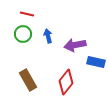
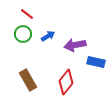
red line: rotated 24 degrees clockwise
blue arrow: rotated 72 degrees clockwise
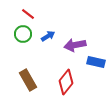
red line: moved 1 px right
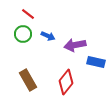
blue arrow: rotated 56 degrees clockwise
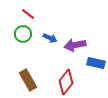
blue arrow: moved 2 px right, 2 px down
blue rectangle: moved 1 px down
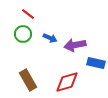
red diamond: moved 1 px right; rotated 35 degrees clockwise
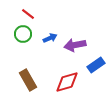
blue arrow: rotated 48 degrees counterclockwise
blue rectangle: moved 2 px down; rotated 48 degrees counterclockwise
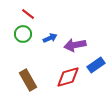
red diamond: moved 1 px right, 5 px up
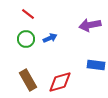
green circle: moved 3 px right, 5 px down
purple arrow: moved 15 px right, 20 px up
blue rectangle: rotated 42 degrees clockwise
red diamond: moved 8 px left, 5 px down
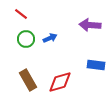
red line: moved 7 px left
purple arrow: rotated 15 degrees clockwise
